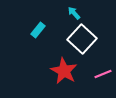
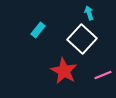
cyan arrow: moved 15 px right; rotated 24 degrees clockwise
pink line: moved 1 px down
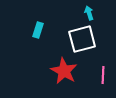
cyan rectangle: rotated 21 degrees counterclockwise
white square: rotated 32 degrees clockwise
pink line: rotated 66 degrees counterclockwise
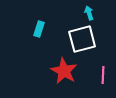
cyan rectangle: moved 1 px right, 1 px up
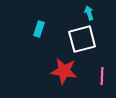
red star: rotated 20 degrees counterclockwise
pink line: moved 1 px left, 1 px down
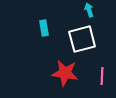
cyan arrow: moved 3 px up
cyan rectangle: moved 5 px right, 1 px up; rotated 28 degrees counterclockwise
red star: moved 1 px right, 2 px down
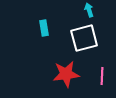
white square: moved 2 px right, 1 px up
red star: moved 1 px right, 1 px down; rotated 16 degrees counterclockwise
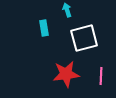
cyan arrow: moved 22 px left
pink line: moved 1 px left
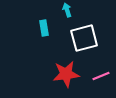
pink line: rotated 66 degrees clockwise
